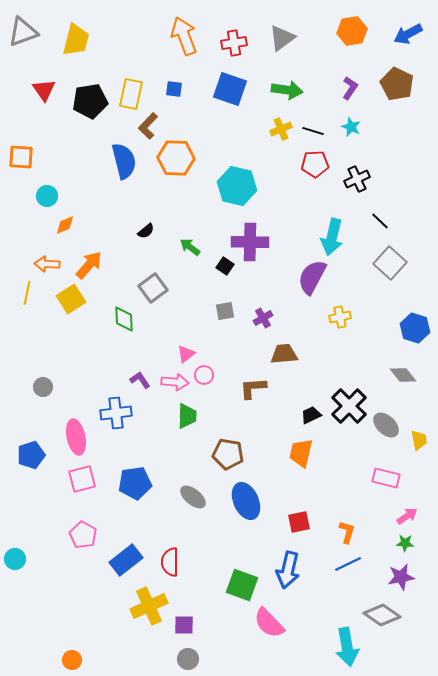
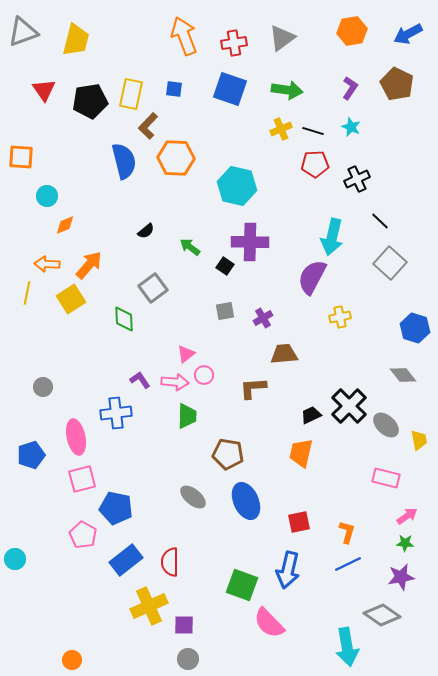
blue pentagon at (135, 483): moved 19 px left, 25 px down; rotated 20 degrees clockwise
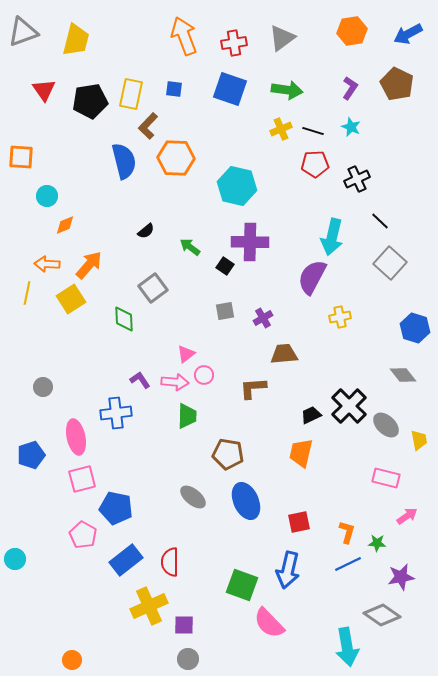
green star at (405, 543): moved 28 px left
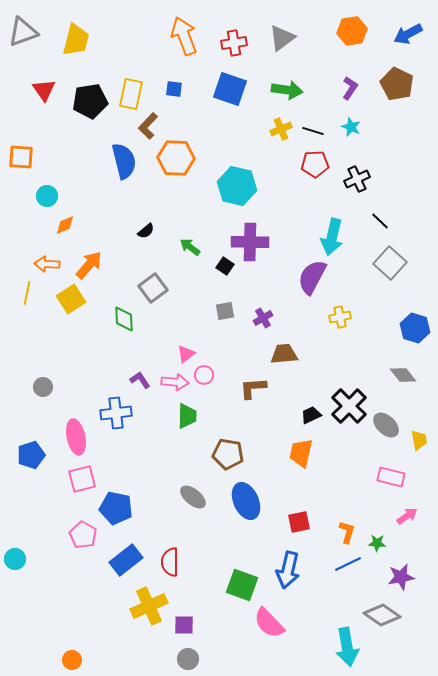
pink rectangle at (386, 478): moved 5 px right, 1 px up
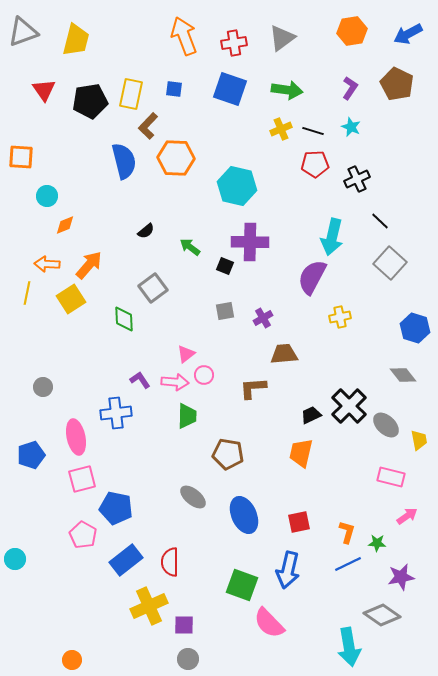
black square at (225, 266): rotated 12 degrees counterclockwise
blue ellipse at (246, 501): moved 2 px left, 14 px down
cyan arrow at (347, 647): moved 2 px right
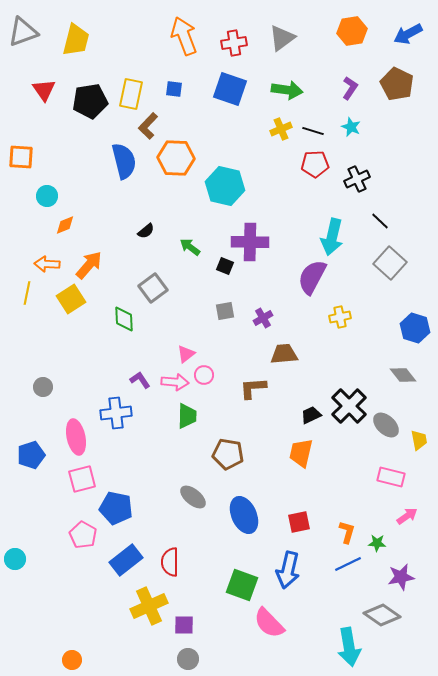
cyan hexagon at (237, 186): moved 12 px left
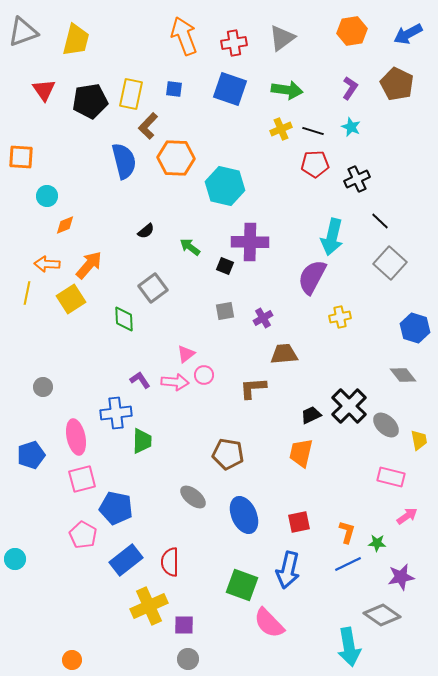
green trapezoid at (187, 416): moved 45 px left, 25 px down
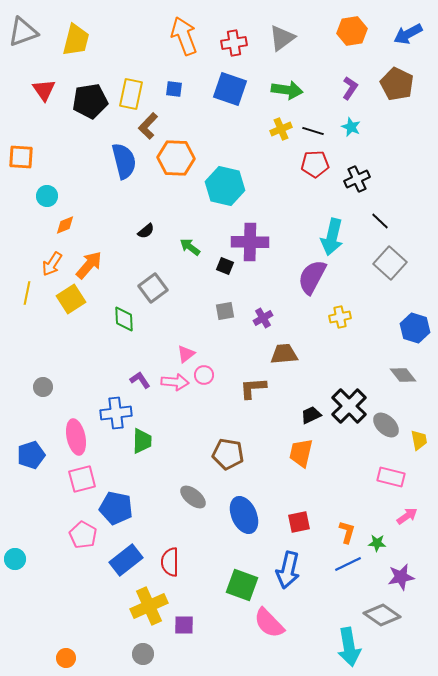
orange arrow at (47, 264): moved 5 px right; rotated 60 degrees counterclockwise
gray circle at (188, 659): moved 45 px left, 5 px up
orange circle at (72, 660): moved 6 px left, 2 px up
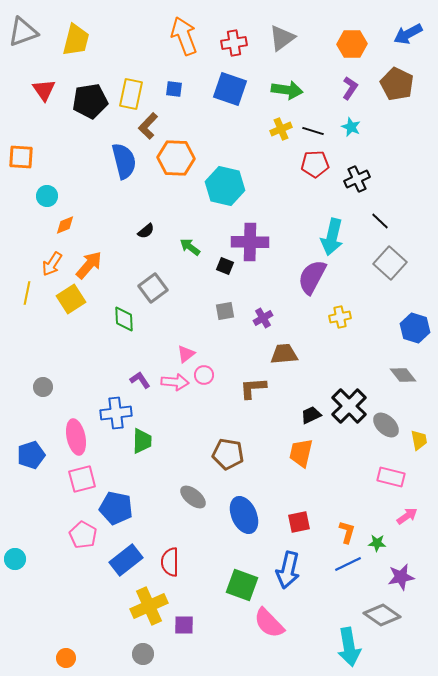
orange hexagon at (352, 31): moved 13 px down; rotated 8 degrees clockwise
